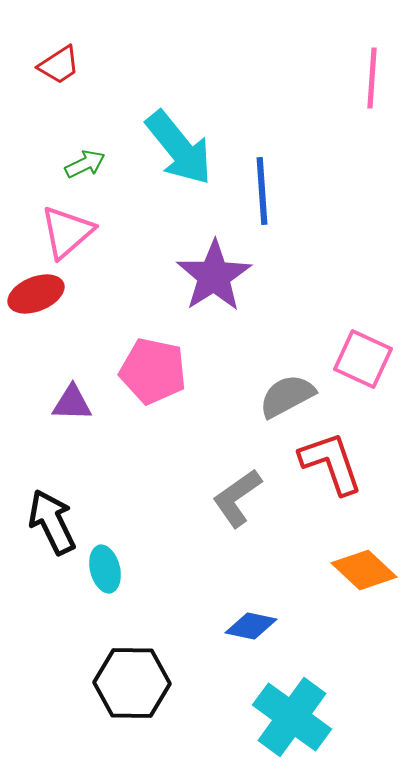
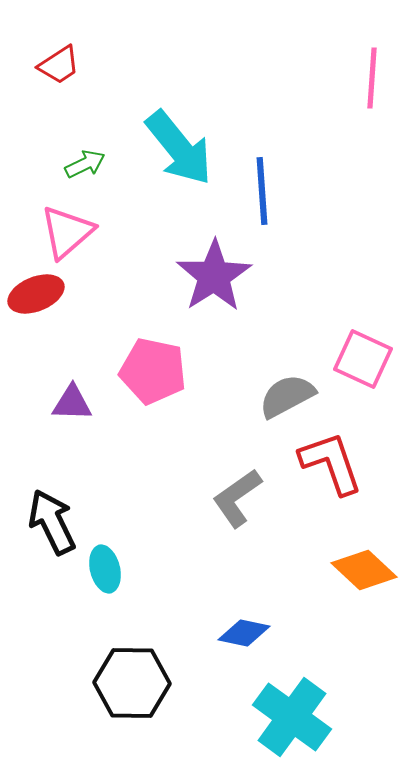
blue diamond: moved 7 px left, 7 px down
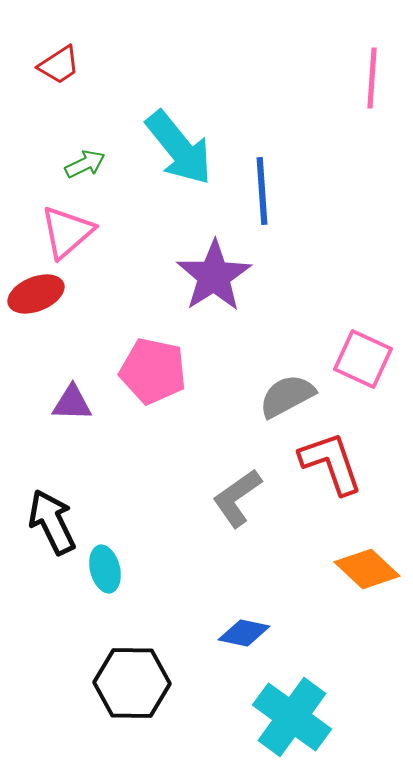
orange diamond: moved 3 px right, 1 px up
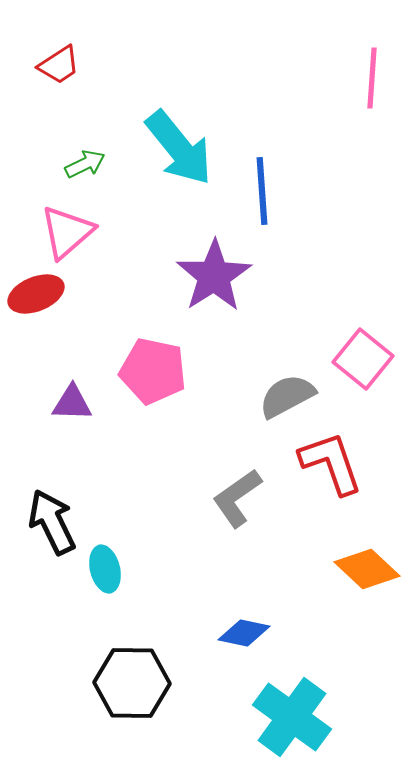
pink square: rotated 14 degrees clockwise
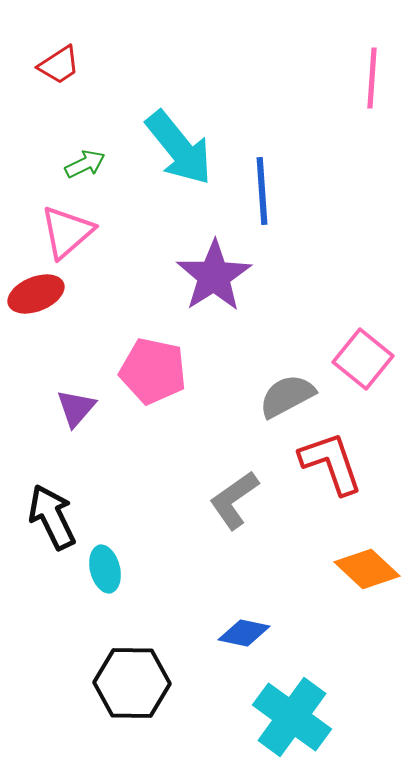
purple triangle: moved 4 px right, 5 px down; rotated 51 degrees counterclockwise
gray L-shape: moved 3 px left, 2 px down
black arrow: moved 5 px up
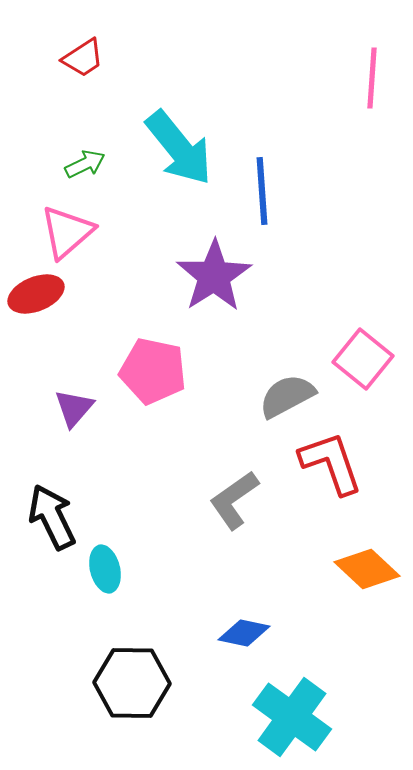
red trapezoid: moved 24 px right, 7 px up
purple triangle: moved 2 px left
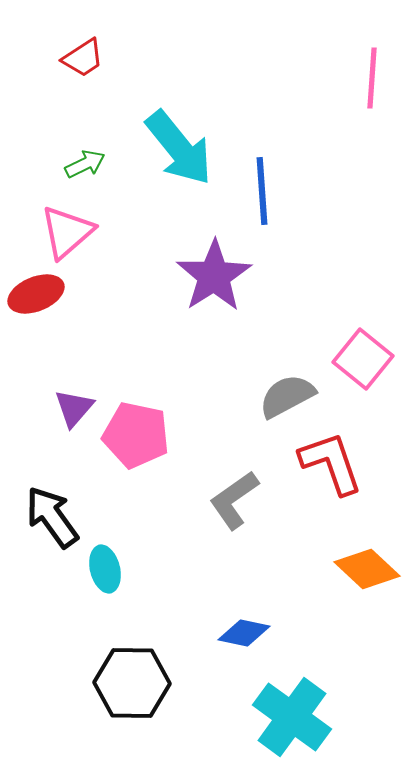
pink pentagon: moved 17 px left, 64 px down
black arrow: rotated 10 degrees counterclockwise
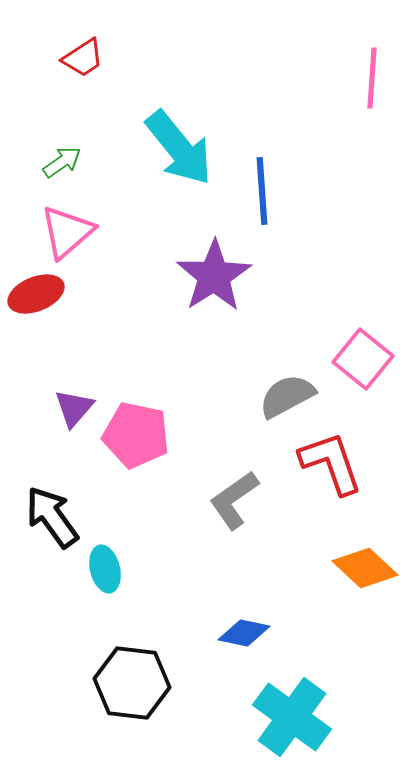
green arrow: moved 23 px left, 2 px up; rotated 9 degrees counterclockwise
orange diamond: moved 2 px left, 1 px up
black hexagon: rotated 6 degrees clockwise
